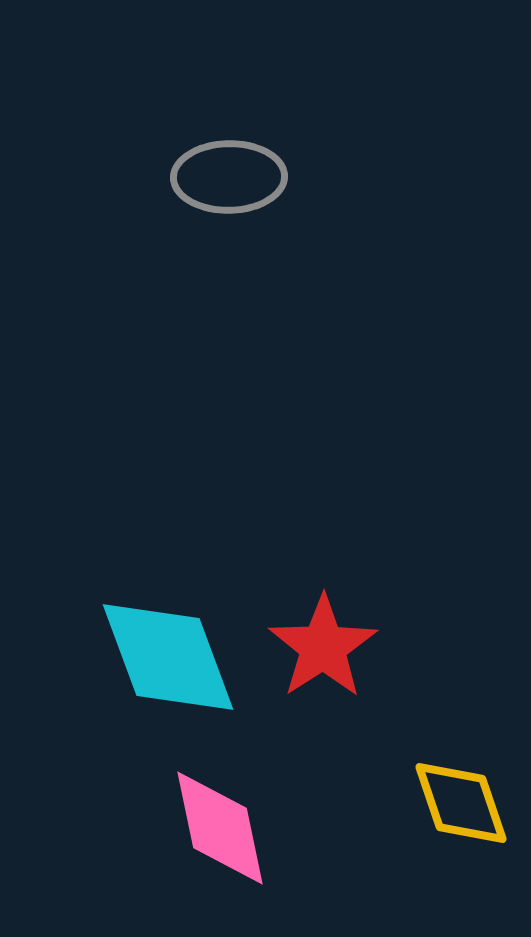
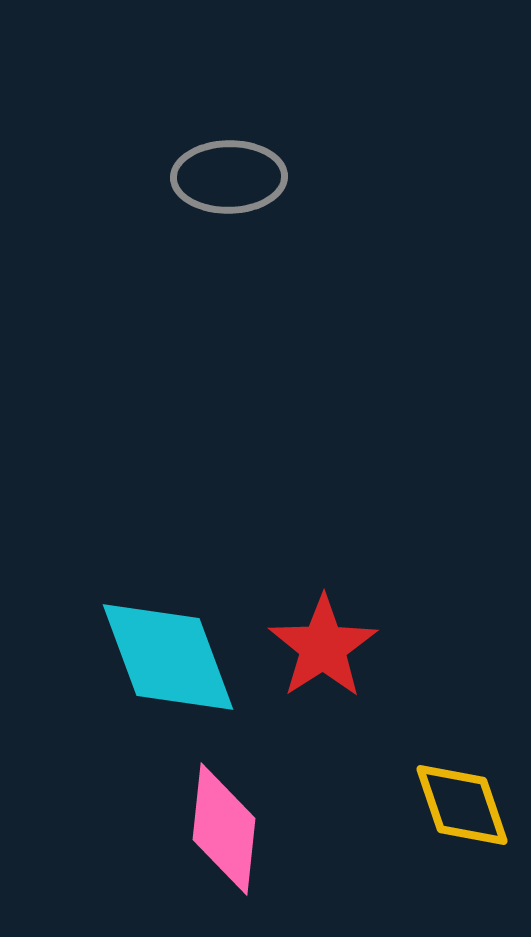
yellow diamond: moved 1 px right, 2 px down
pink diamond: moved 4 px right, 1 px down; rotated 18 degrees clockwise
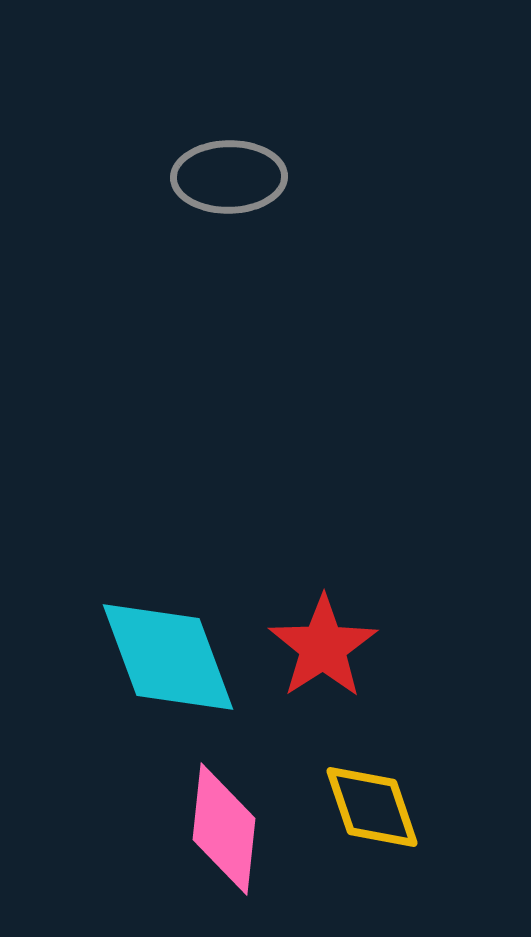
yellow diamond: moved 90 px left, 2 px down
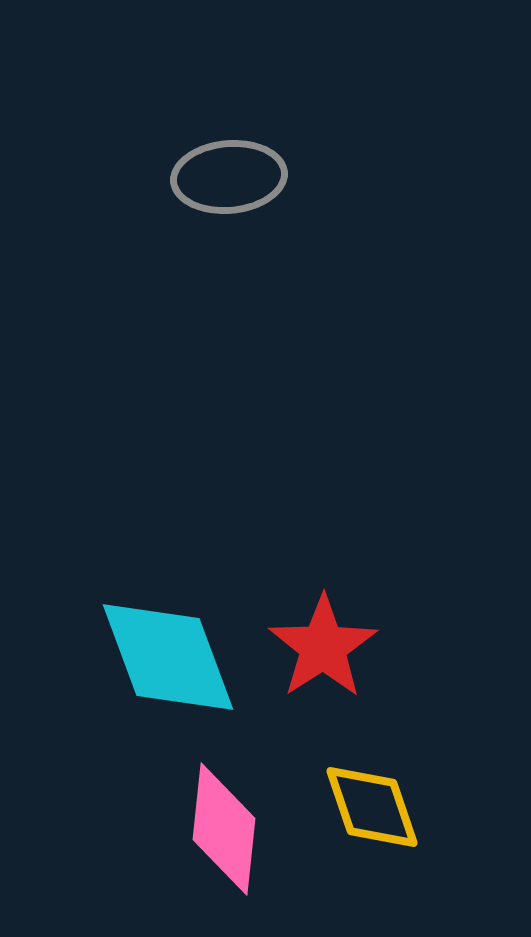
gray ellipse: rotated 4 degrees counterclockwise
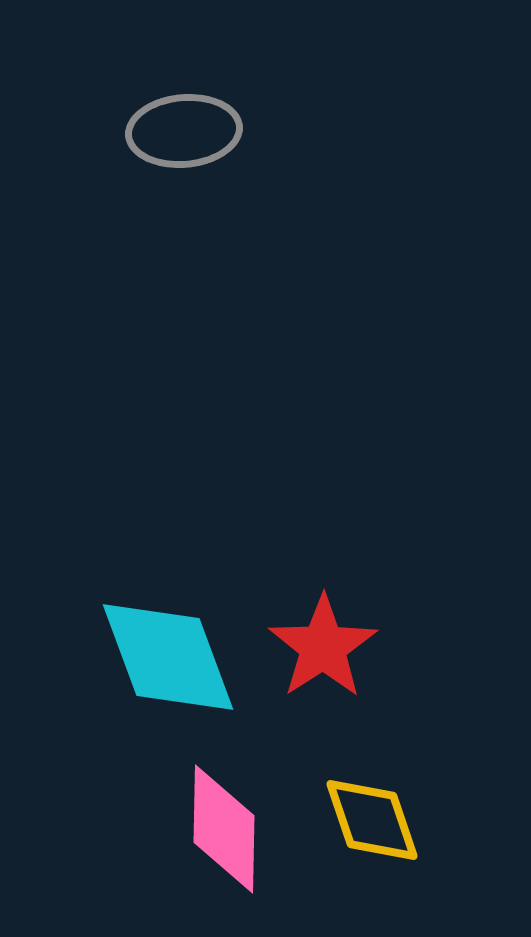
gray ellipse: moved 45 px left, 46 px up
yellow diamond: moved 13 px down
pink diamond: rotated 5 degrees counterclockwise
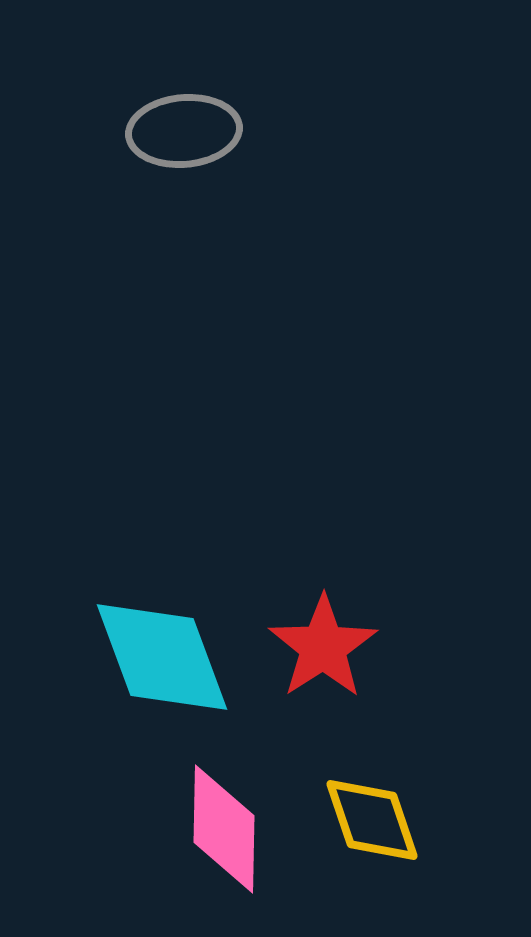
cyan diamond: moved 6 px left
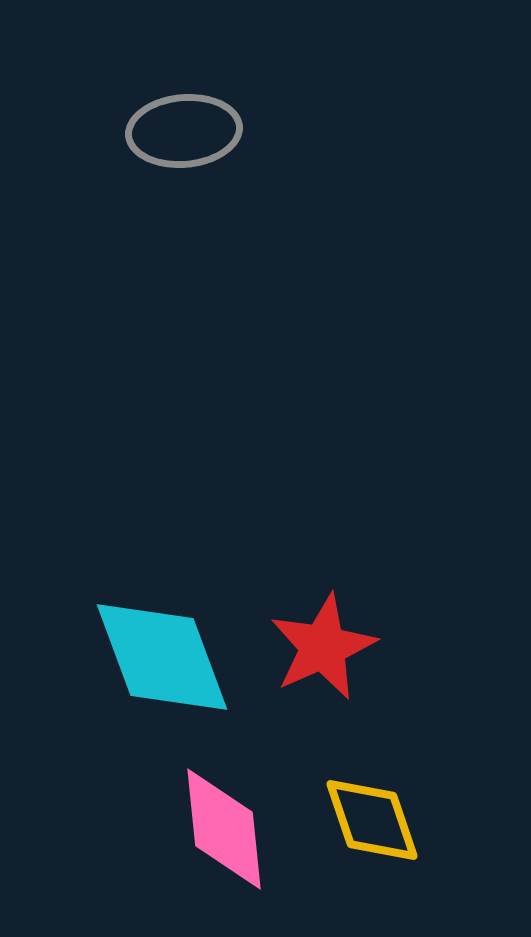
red star: rotated 9 degrees clockwise
pink diamond: rotated 7 degrees counterclockwise
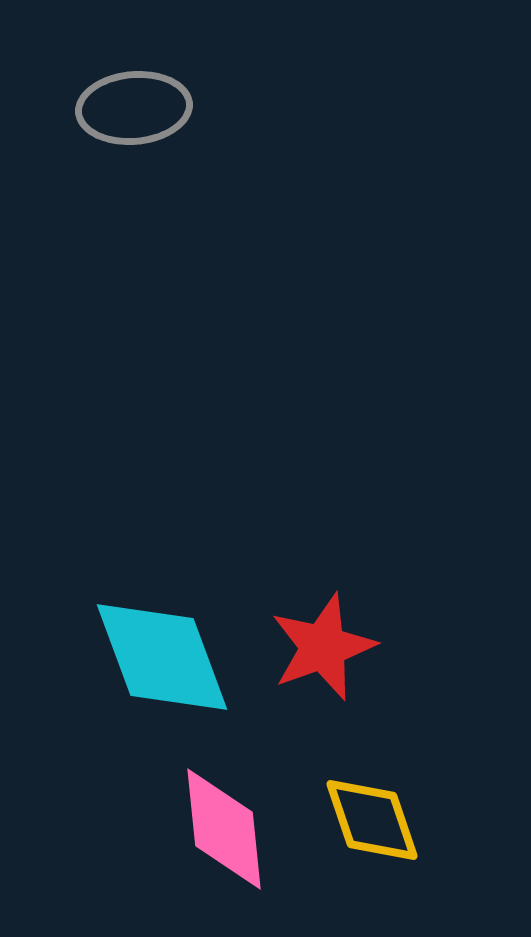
gray ellipse: moved 50 px left, 23 px up
red star: rotated 4 degrees clockwise
